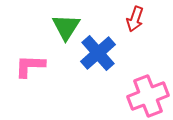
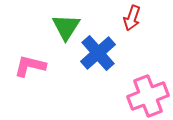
red arrow: moved 3 px left, 1 px up
pink L-shape: rotated 12 degrees clockwise
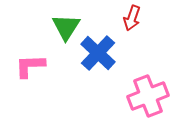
blue cross: rotated 6 degrees counterclockwise
pink L-shape: rotated 16 degrees counterclockwise
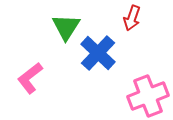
pink L-shape: moved 12 px down; rotated 36 degrees counterclockwise
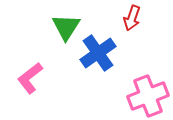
blue cross: rotated 12 degrees clockwise
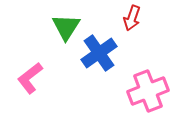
blue cross: moved 1 px right
pink cross: moved 5 px up
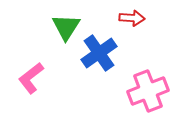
red arrow: rotated 105 degrees counterclockwise
pink L-shape: moved 1 px right
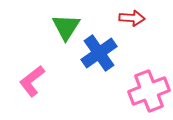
pink L-shape: moved 1 px right, 3 px down
pink cross: moved 1 px right
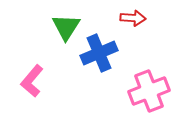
red arrow: moved 1 px right
blue cross: rotated 12 degrees clockwise
pink L-shape: rotated 12 degrees counterclockwise
